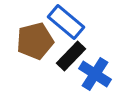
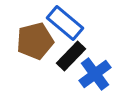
blue rectangle: moved 1 px left, 1 px down
blue cross: rotated 20 degrees clockwise
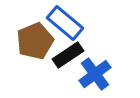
brown pentagon: rotated 9 degrees counterclockwise
black rectangle: moved 3 px left, 1 px up; rotated 12 degrees clockwise
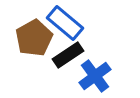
brown pentagon: moved 1 px left, 3 px up; rotated 6 degrees counterclockwise
blue cross: moved 2 px down
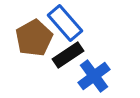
blue rectangle: rotated 9 degrees clockwise
blue cross: moved 1 px left
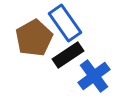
blue rectangle: rotated 6 degrees clockwise
